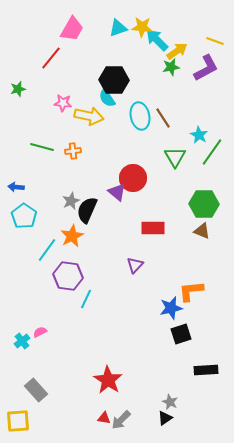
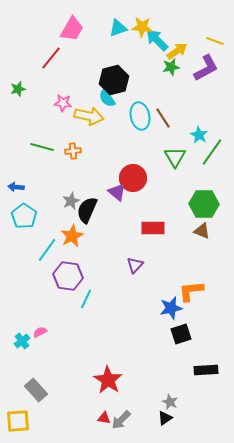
black hexagon at (114, 80): rotated 16 degrees counterclockwise
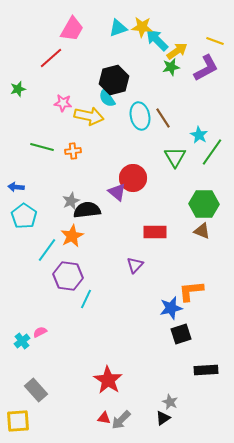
red line at (51, 58): rotated 10 degrees clockwise
black semicircle at (87, 210): rotated 60 degrees clockwise
red rectangle at (153, 228): moved 2 px right, 4 px down
black triangle at (165, 418): moved 2 px left
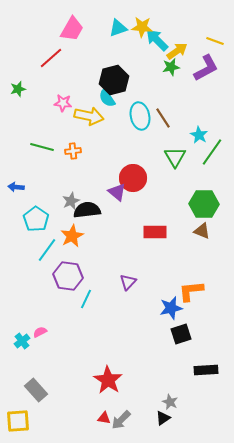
cyan pentagon at (24, 216): moved 12 px right, 3 px down
purple triangle at (135, 265): moved 7 px left, 17 px down
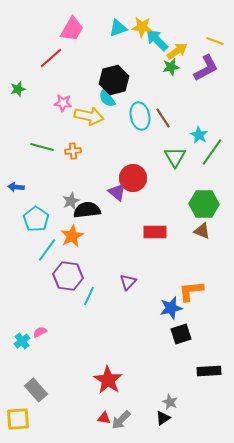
cyan line at (86, 299): moved 3 px right, 3 px up
black rectangle at (206, 370): moved 3 px right, 1 px down
yellow square at (18, 421): moved 2 px up
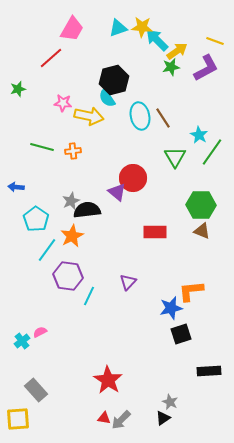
green hexagon at (204, 204): moved 3 px left, 1 px down
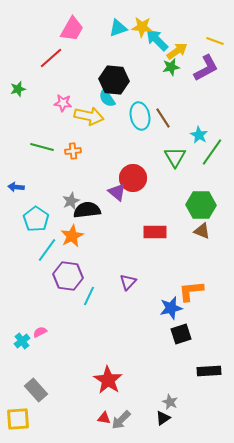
black hexagon at (114, 80): rotated 20 degrees clockwise
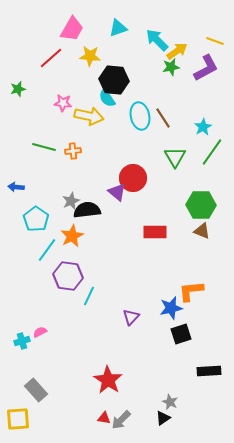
yellow star at (142, 27): moved 52 px left, 29 px down
cyan star at (199, 135): moved 4 px right, 8 px up; rotated 12 degrees clockwise
green line at (42, 147): moved 2 px right
purple triangle at (128, 282): moved 3 px right, 35 px down
cyan cross at (22, 341): rotated 21 degrees clockwise
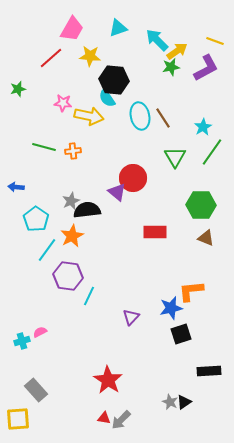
brown triangle at (202, 231): moved 4 px right, 7 px down
black triangle at (163, 418): moved 21 px right, 16 px up
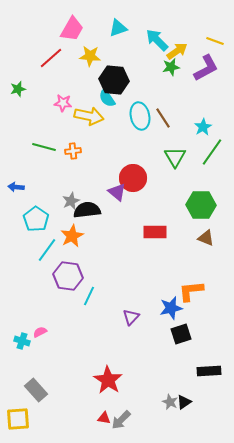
cyan cross at (22, 341): rotated 35 degrees clockwise
